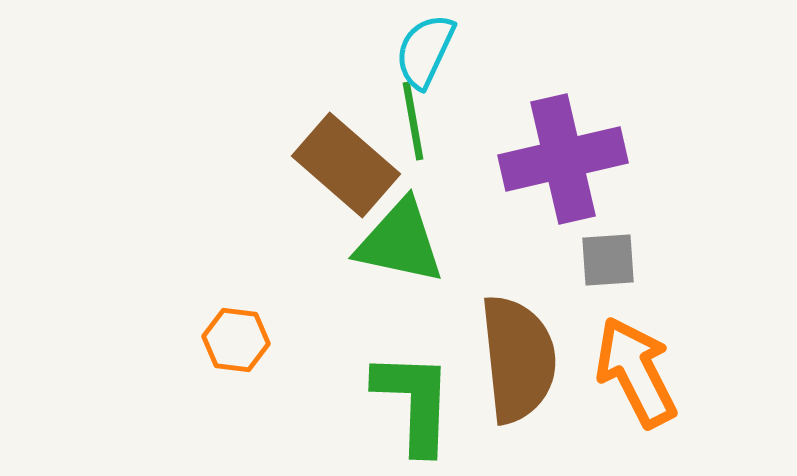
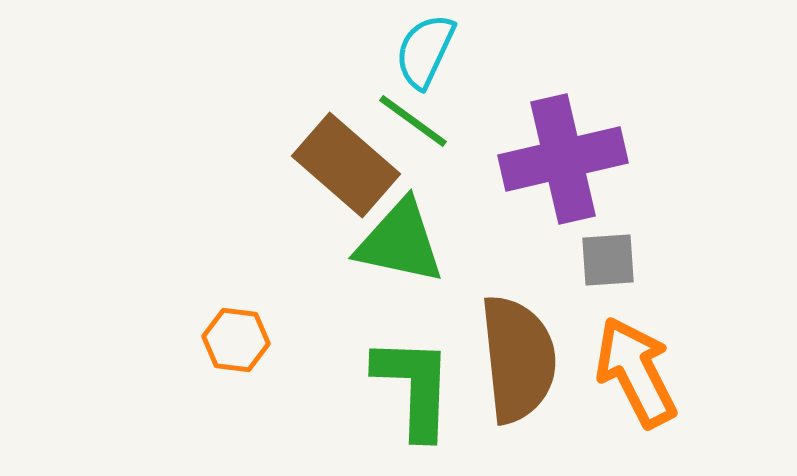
green line: rotated 44 degrees counterclockwise
green L-shape: moved 15 px up
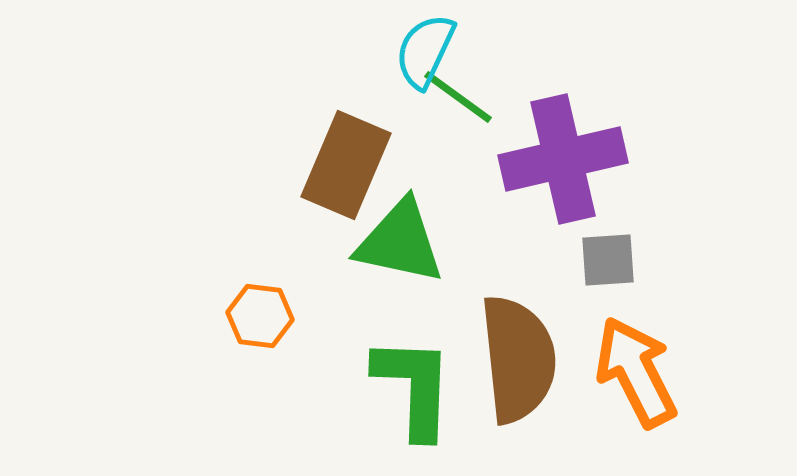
green line: moved 45 px right, 24 px up
brown rectangle: rotated 72 degrees clockwise
orange hexagon: moved 24 px right, 24 px up
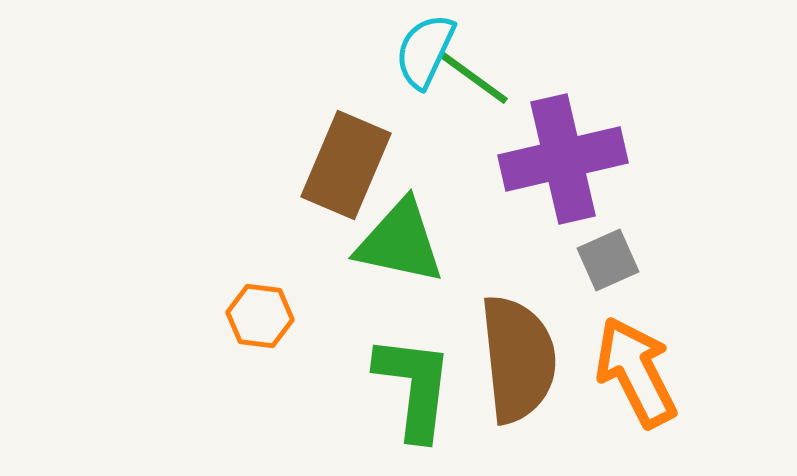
green line: moved 16 px right, 19 px up
gray square: rotated 20 degrees counterclockwise
green L-shape: rotated 5 degrees clockwise
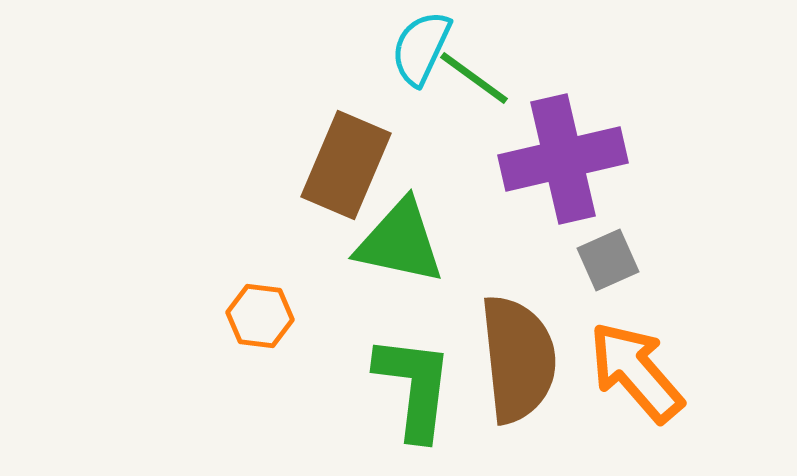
cyan semicircle: moved 4 px left, 3 px up
orange arrow: rotated 14 degrees counterclockwise
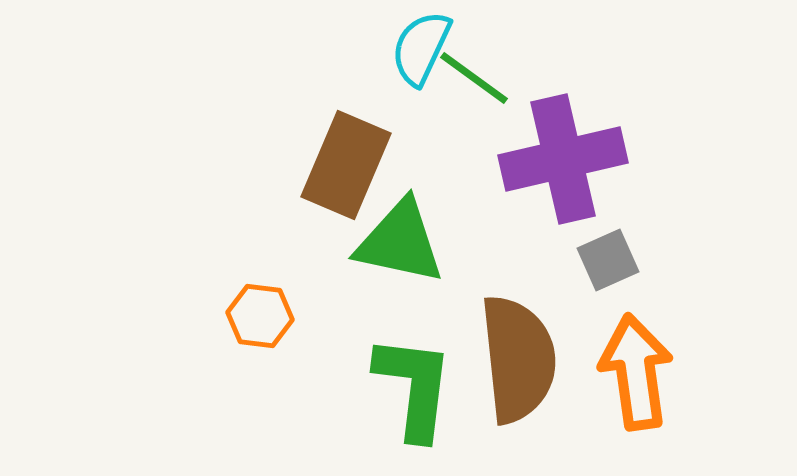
orange arrow: rotated 33 degrees clockwise
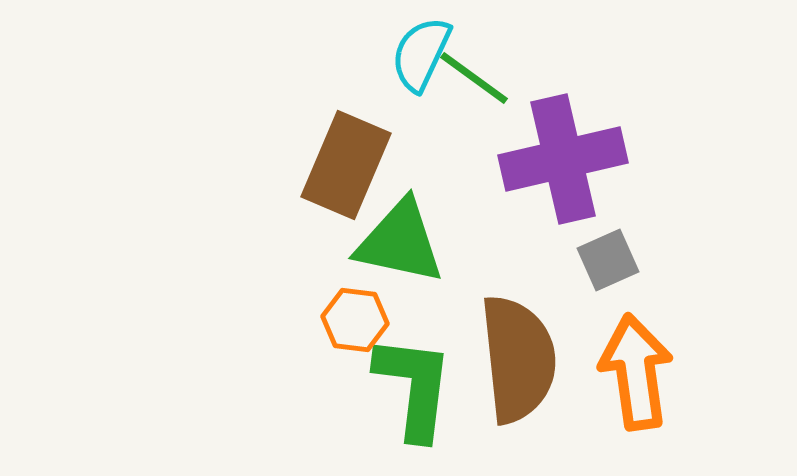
cyan semicircle: moved 6 px down
orange hexagon: moved 95 px right, 4 px down
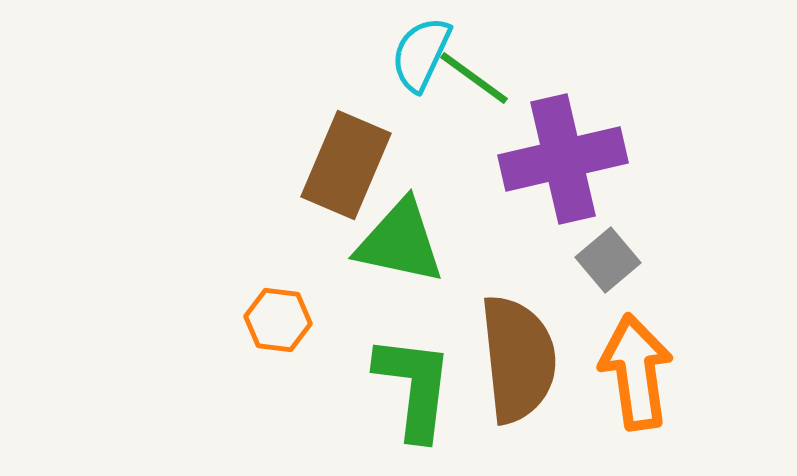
gray square: rotated 16 degrees counterclockwise
orange hexagon: moved 77 px left
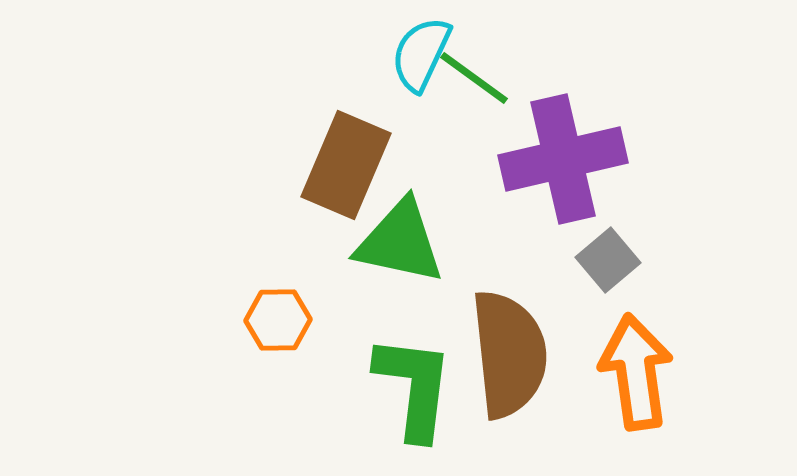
orange hexagon: rotated 8 degrees counterclockwise
brown semicircle: moved 9 px left, 5 px up
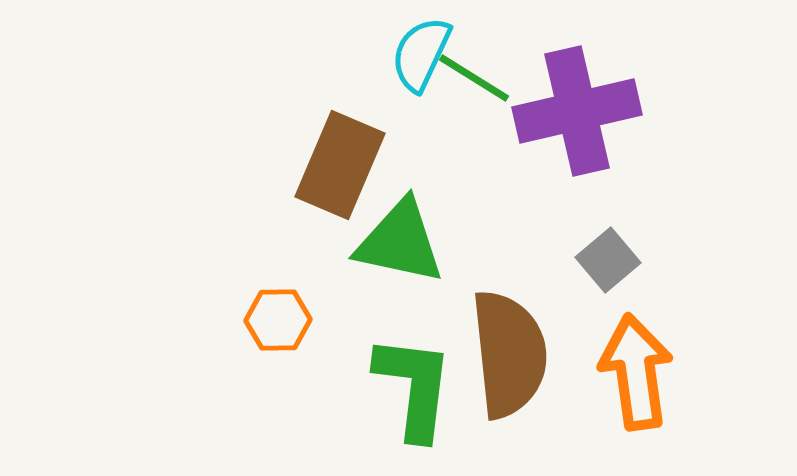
green line: rotated 4 degrees counterclockwise
purple cross: moved 14 px right, 48 px up
brown rectangle: moved 6 px left
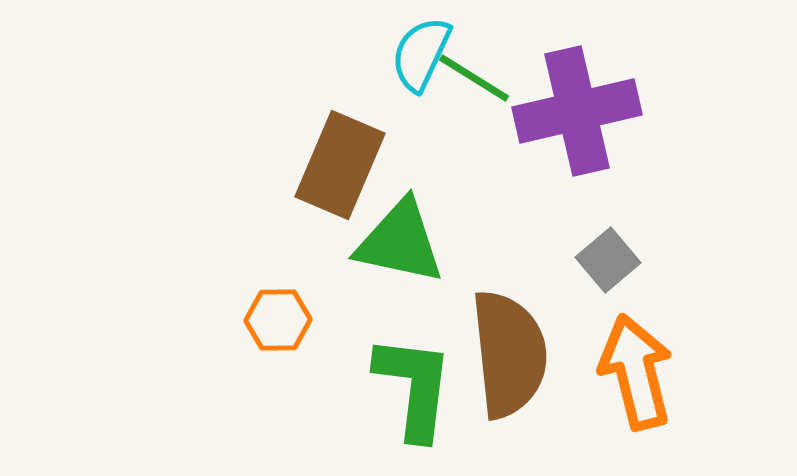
orange arrow: rotated 6 degrees counterclockwise
